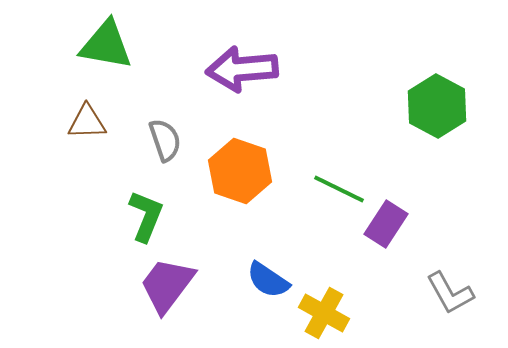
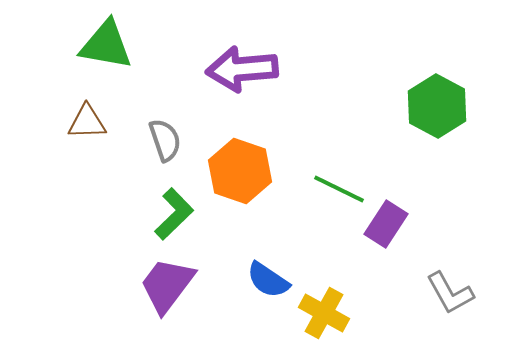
green L-shape: moved 28 px right, 2 px up; rotated 24 degrees clockwise
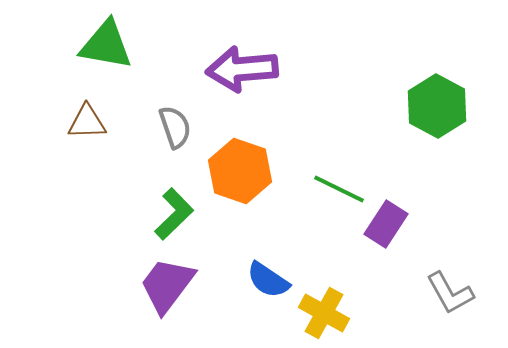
gray semicircle: moved 10 px right, 13 px up
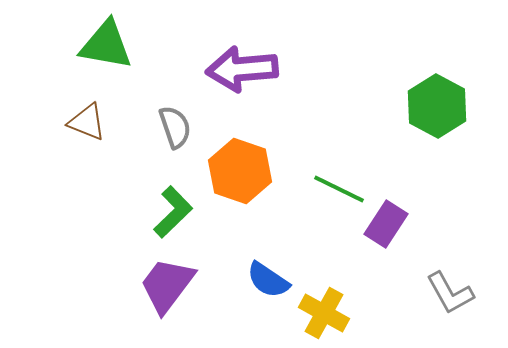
brown triangle: rotated 24 degrees clockwise
green L-shape: moved 1 px left, 2 px up
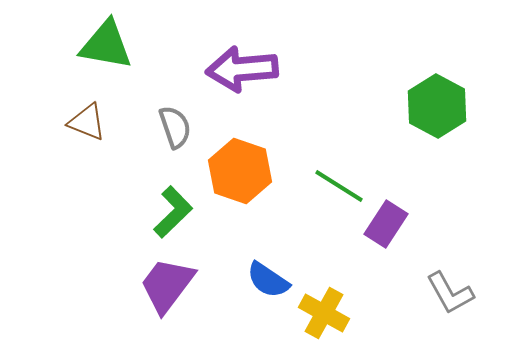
green line: moved 3 px up; rotated 6 degrees clockwise
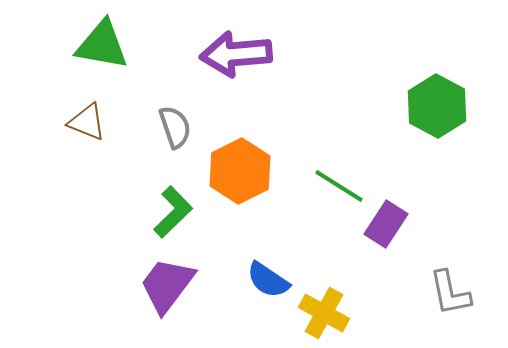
green triangle: moved 4 px left
purple arrow: moved 6 px left, 15 px up
orange hexagon: rotated 14 degrees clockwise
gray L-shape: rotated 18 degrees clockwise
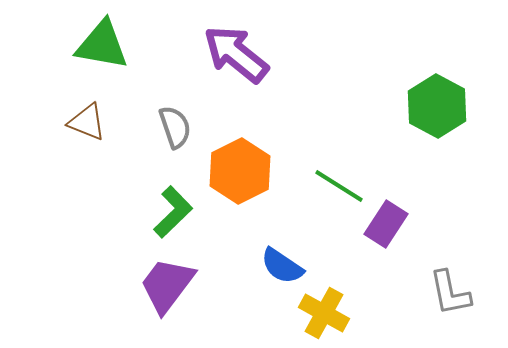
purple arrow: rotated 44 degrees clockwise
blue semicircle: moved 14 px right, 14 px up
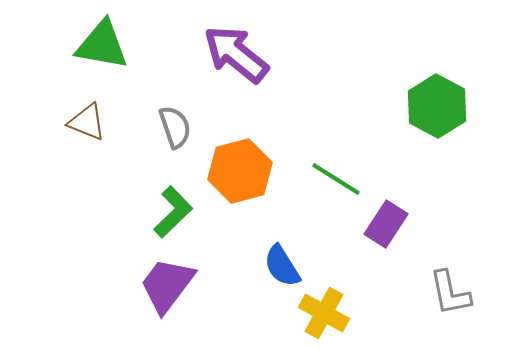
orange hexagon: rotated 12 degrees clockwise
green line: moved 3 px left, 7 px up
blue semicircle: rotated 24 degrees clockwise
